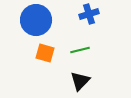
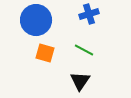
green line: moved 4 px right; rotated 42 degrees clockwise
black triangle: rotated 10 degrees counterclockwise
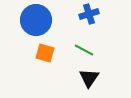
black triangle: moved 9 px right, 3 px up
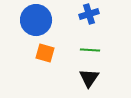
green line: moved 6 px right; rotated 24 degrees counterclockwise
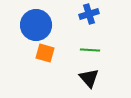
blue circle: moved 5 px down
black triangle: rotated 15 degrees counterclockwise
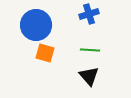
black triangle: moved 2 px up
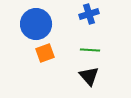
blue circle: moved 1 px up
orange square: rotated 36 degrees counterclockwise
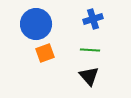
blue cross: moved 4 px right, 5 px down
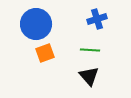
blue cross: moved 4 px right
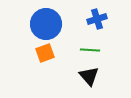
blue circle: moved 10 px right
